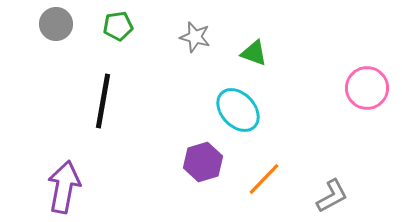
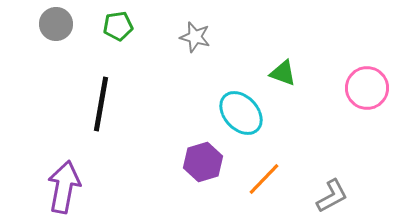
green triangle: moved 29 px right, 20 px down
black line: moved 2 px left, 3 px down
cyan ellipse: moved 3 px right, 3 px down
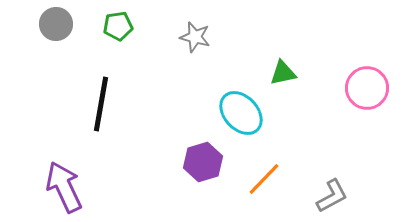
green triangle: rotated 32 degrees counterclockwise
purple arrow: rotated 36 degrees counterclockwise
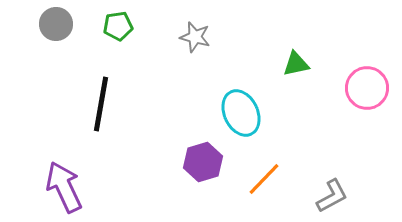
green triangle: moved 13 px right, 9 px up
cyan ellipse: rotated 18 degrees clockwise
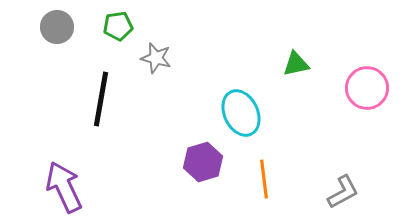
gray circle: moved 1 px right, 3 px down
gray star: moved 39 px left, 21 px down
black line: moved 5 px up
orange line: rotated 51 degrees counterclockwise
gray L-shape: moved 11 px right, 4 px up
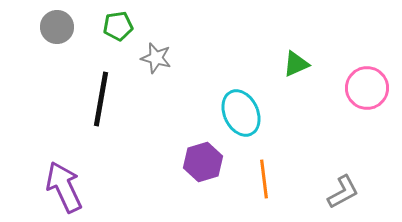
green triangle: rotated 12 degrees counterclockwise
